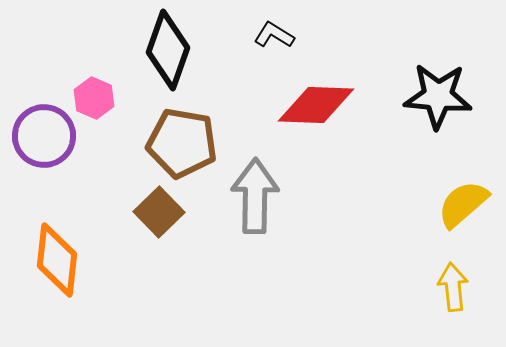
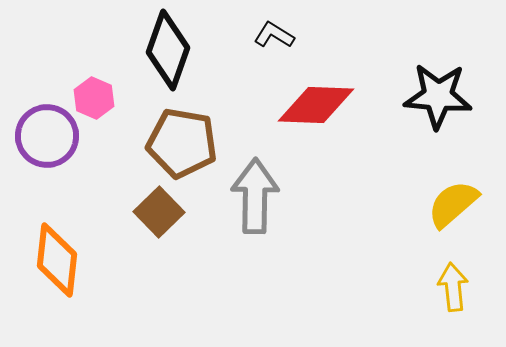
purple circle: moved 3 px right
yellow semicircle: moved 10 px left
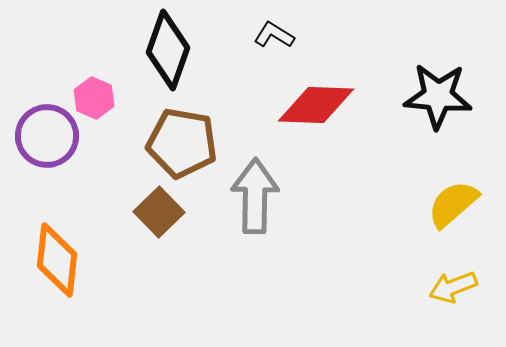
yellow arrow: rotated 105 degrees counterclockwise
